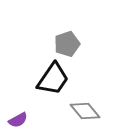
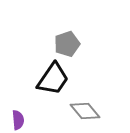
purple semicircle: rotated 66 degrees counterclockwise
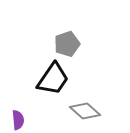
gray diamond: rotated 8 degrees counterclockwise
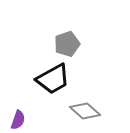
black trapezoid: rotated 27 degrees clockwise
purple semicircle: rotated 24 degrees clockwise
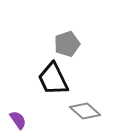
black trapezoid: rotated 93 degrees clockwise
purple semicircle: rotated 54 degrees counterclockwise
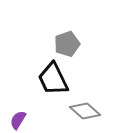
purple semicircle: rotated 114 degrees counterclockwise
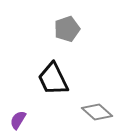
gray pentagon: moved 15 px up
gray diamond: moved 12 px right, 1 px down
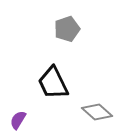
black trapezoid: moved 4 px down
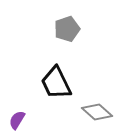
black trapezoid: moved 3 px right
purple semicircle: moved 1 px left
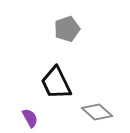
purple semicircle: moved 13 px right, 2 px up; rotated 120 degrees clockwise
